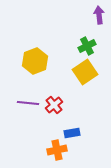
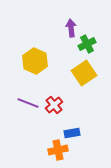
purple arrow: moved 28 px left, 13 px down
green cross: moved 2 px up
yellow hexagon: rotated 15 degrees counterclockwise
yellow square: moved 1 px left, 1 px down
purple line: rotated 15 degrees clockwise
orange cross: moved 1 px right
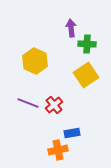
green cross: rotated 30 degrees clockwise
yellow square: moved 2 px right, 2 px down
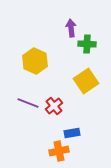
yellow square: moved 6 px down
red cross: moved 1 px down
orange cross: moved 1 px right, 1 px down
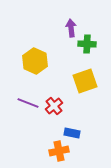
yellow square: moved 1 px left; rotated 15 degrees clockwise
blue rectangle: rotated 21 degrees clockwise
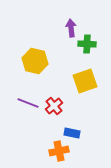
yellow hexagon: rotated 10 degrees counterclockwise
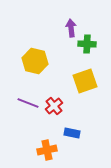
orange cross: moved 12 px left, 1 px up
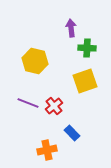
green cross: moved 4 px down
blue rectangle: rotated 35 degrees clockwise
